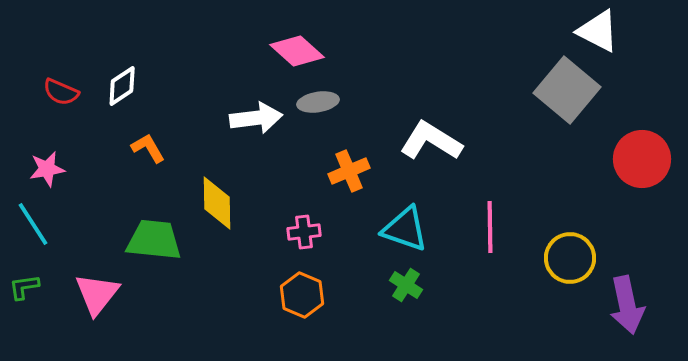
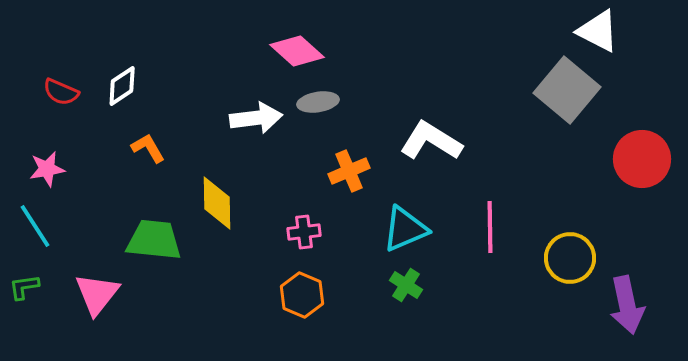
cyan line: moved 2 px right, 2 px down
cyan triangle: rotated 42 degrees counterclockwise
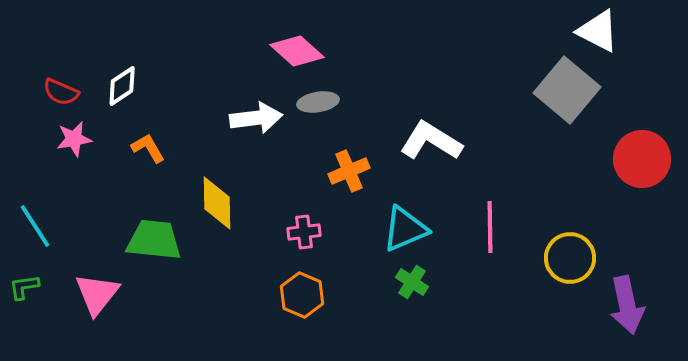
pink star: moved 27 px right, 30 px up
green cross: moved 6 px right, 3 px up
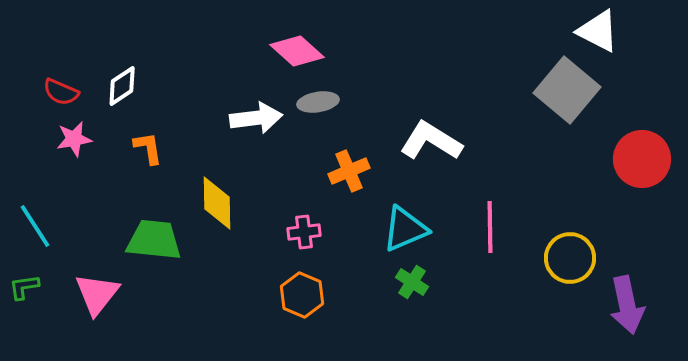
orange L-shape: rotated 21 degrees clockwise
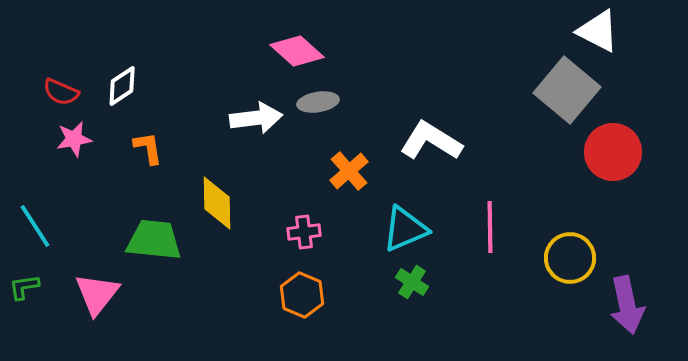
red circle: moved 29 px left, 7 px up
orange cross: rotated 18 degrees counterclockwise
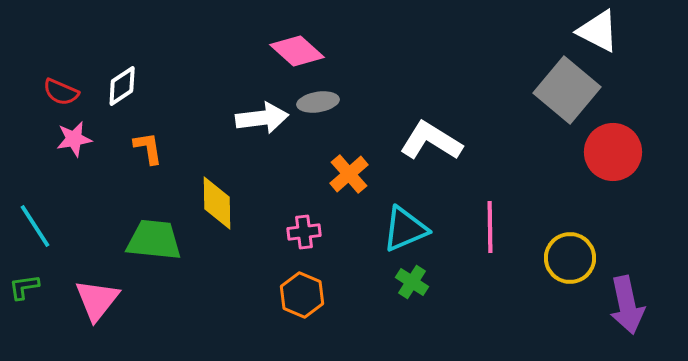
white arrow: moved 6 px right
orange cross: moved 3 px down
pink triangle: moved 6 px down
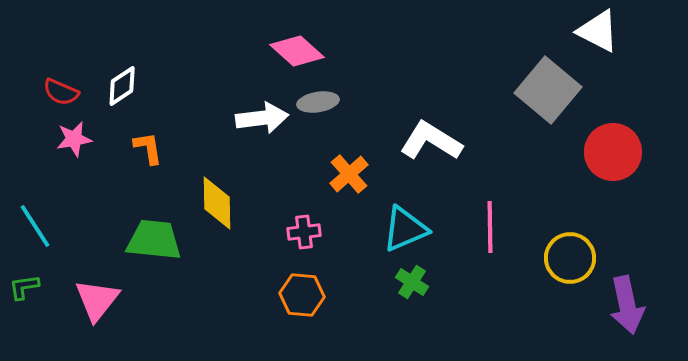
gray square: moved 19 px left
orange hexagon: rotated 18 degrees counterclockwise
